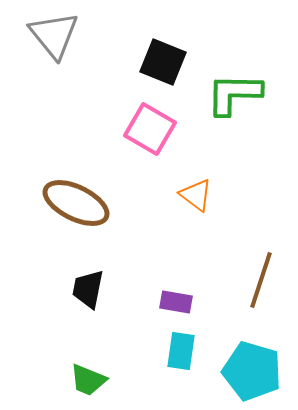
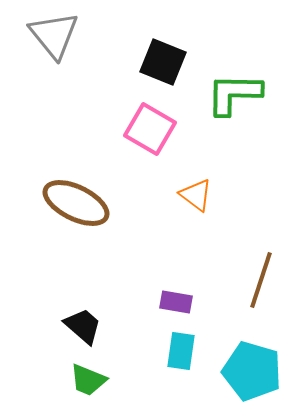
black trapezoid: moved 5 px left, 37 px down; rotated 120 degrees clockwise
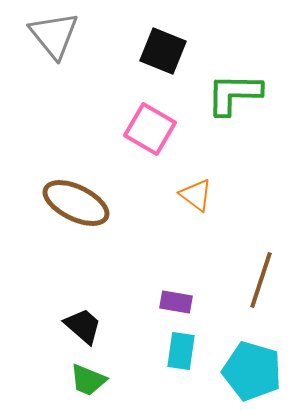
black square: moved 11 px up
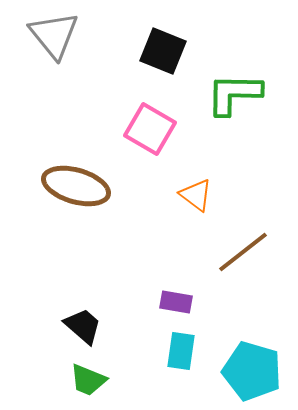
brown ellipse: moved 17 px up; rotated 10 degrees counterclockwise
brown line: moved 18 px left, 28 px up; rotated 34 degrees clockwise
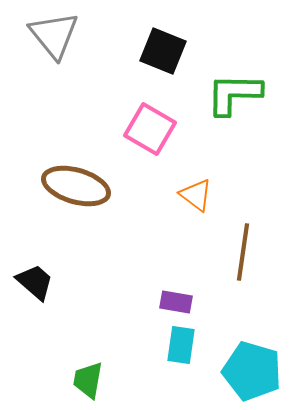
brown line: rotated 44 degrees counterclockwise
black trapezoid: moved 48 px left, 44 px up
cyan rectangle: moved 6 px up
green trapezoid: rotated 78 degrees clockwise
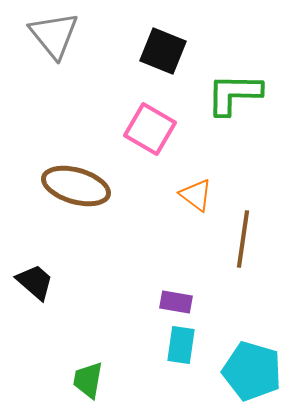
brown line: moved 13 px up
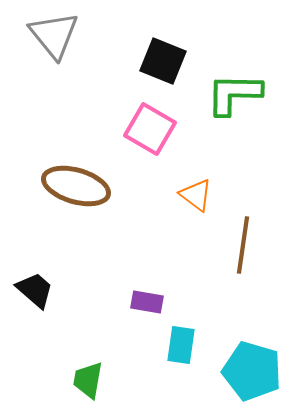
black square: moved 10 px down
brown line: moved 6 px down
black trapezoid: moved 8 px down
purple rectangle: moved 29 px left
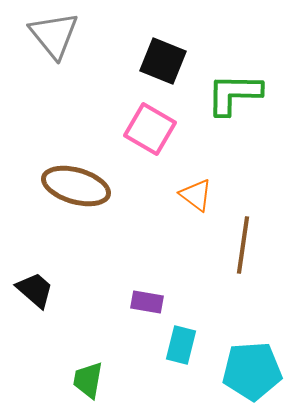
cyan rectangle: rotated 6 degrees clockwise
cyan pentagon: rotated 20 degrees counterclockwise
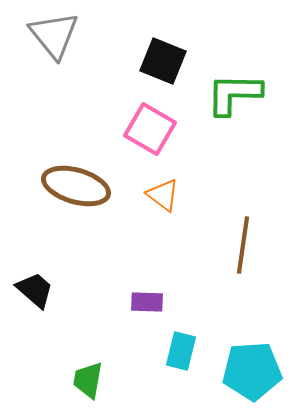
orange triangle: moved 33 px left
purple rectangle: rotated 8 degrees counterclockwise
cyan rectangle: moved 6 px down
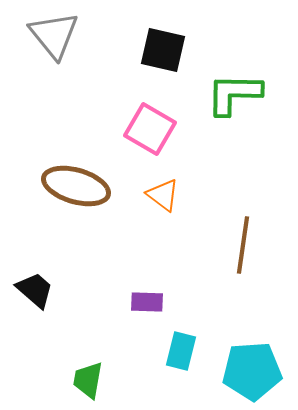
black square: moved 11 px up; rotated 9 degrees counterclockwise
